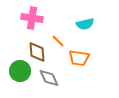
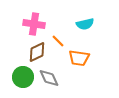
pink cross: moved 2 px right, 6 px down
brown diamond: rotated 70 degrees clockwise
green circle: moved 3 px right, 6 px down
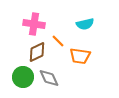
orange trapezoid: moved 1 px right, 2 px up
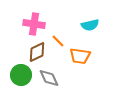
cyan semicircle: moved 5 px right, 1 px down
green circle: moved 2 px left, 2 px up
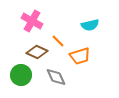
pink cross: moved 2 px left, 3 px up; rotated 20 degrees clockwise
brown diamond: rotated 50 degrees clockwise
orange trapezoid: rotated 25 degrees counterclockwise
gray diamond: moved 7 px right, 1 px up
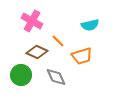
orange trapezoid: moved 2 px right
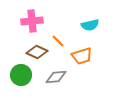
pink cross: rotated 35 degrees counterclockwise
gray diamond: rotated 70 degrees counterclockwise
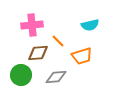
pink cross: moved 4 px down
brown diamond: moved 1 px right, 1 px down; rotated 30 degrees counterclockwise
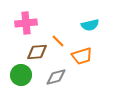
pink cross: moved 6 px left, 2 px up
brown diamond: moved 1 px left, 1 px up
gray diamond: rotated 10 degrees counterclockwise
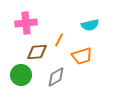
orange line: moved 1 px right, 1 px up; rotated 72 degrees clockwise
gray diamond: rotated 15 degrees counterclockwise
